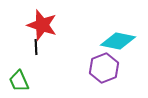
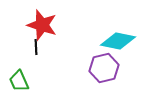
purple hexagon: rotated 8 degrees clockwise
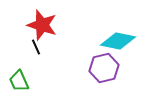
black line: rotated 21 degrees counterclockwise
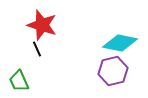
cyan diamond: moved 2 px right, 2 px down
black line: moved 1 px right, 2 px down
purple hexagon: moved 9 px right, 3 px down
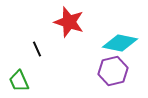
red star: moved 27 px right, 3 px up
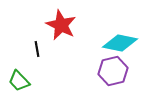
red star: moved 8 px left, 3 px down; rotated 8 degrees clockwise
black line: rotated 14 degrees clockwise
green trapezoid: rotated 20 degrees counterclockwise
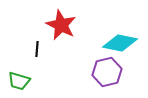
black line: rotated 14 degrees clockwise
purple hexagon: moved 6 px left, 1 px down
green trapezoid: rotated 30 degrees counterclockwise
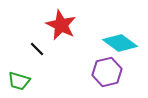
cyan diamond: rotated 24 degrees clockwise
black line: rotated 49 degrees counterclockwise
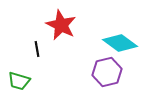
black line: rotated 35 degrees clockwise
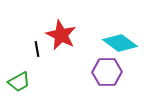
red star: moved 10 px down
purple hexagon: rotated 12 degrees clockwise
green trapezoid: moved 1 px down; rotated 45 degrees counterclockwise
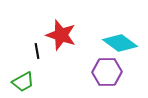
red star: rotated 8 degrees counterclockwise
black line: moved 2 px down
green trapezoid: moved 4 px right
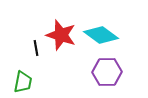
cyan diamond: moved 19 px left, 8 px up
black line: moved 1 px left, 3 px up
green trapezoid: rotated 50 degrees counterclockwise
